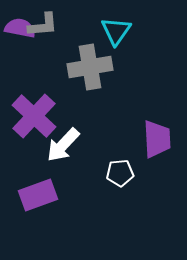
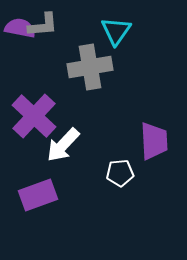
purple trapezoid: moved 3 px left, 2 px down
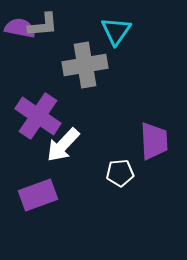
gray cross: moved 5 px left, 2 px up
purple cross: moved 4 px right; rotated 9 degrees counterclockwise
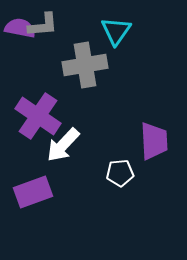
purple rectangle: moved 5 px left, 3 px up
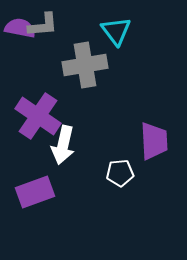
cyan triangle: rotated 12 degrees counterclockwise
white arrow: rotated 30 degrees counterclockwise
purple rectangle: moved 2 px right
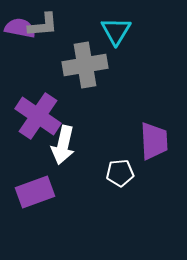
cyan triangle: rotated 8 degrees clockwise
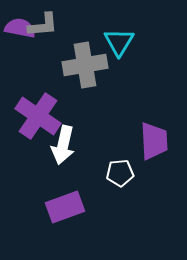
cyan triangle: moved 3 px right, 11 px down
purple rectangle: moved 30 px right, 15 px down
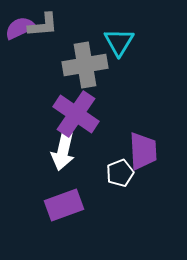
purple semicircle: rotated 36 degrees counterclockwise
purple cross: moved 38 px right, 2 px up
purple trapezoid: moved 11 px left, 10 px down
white arrow: moved 6 px down
white pentagon: rotated 16 degrees counterclockwise
purple rectangle: moved 1 px left, 2 px up
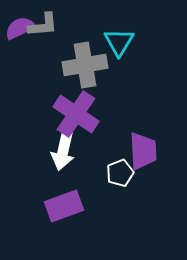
purple rectangle: moved 1 px down
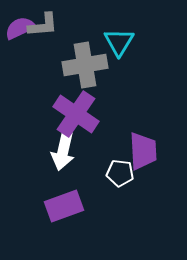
white pentagon: rotated 28 degrees clockwise
